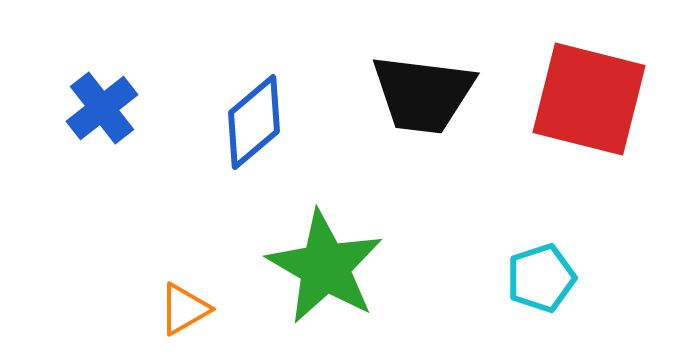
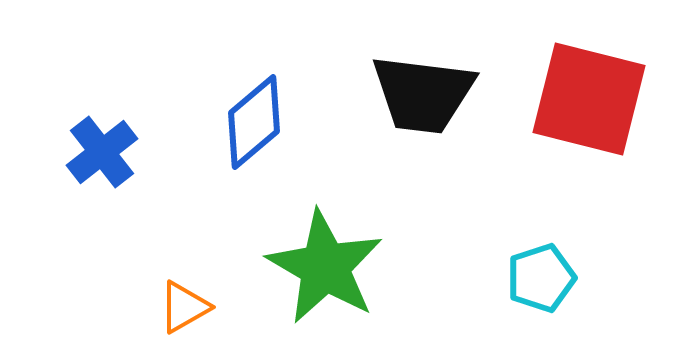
blue cross: moved 44 px down
orange triangle: moved 2 px up
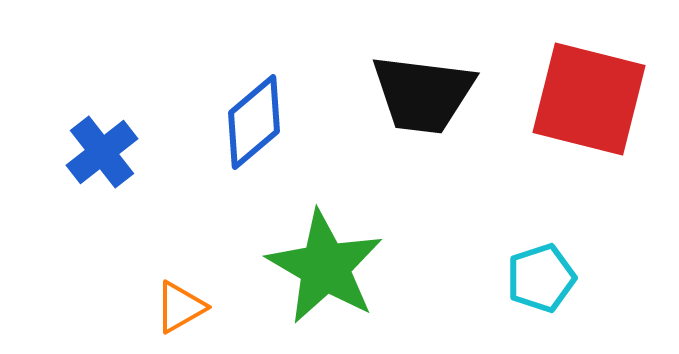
orange triangle: moved 4 px left
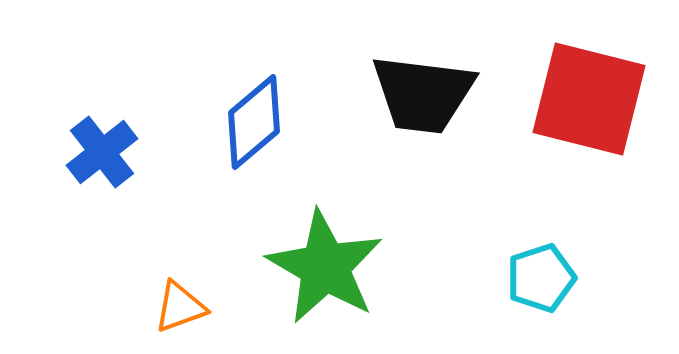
orange triangle: rotated 10 degrees clockwise
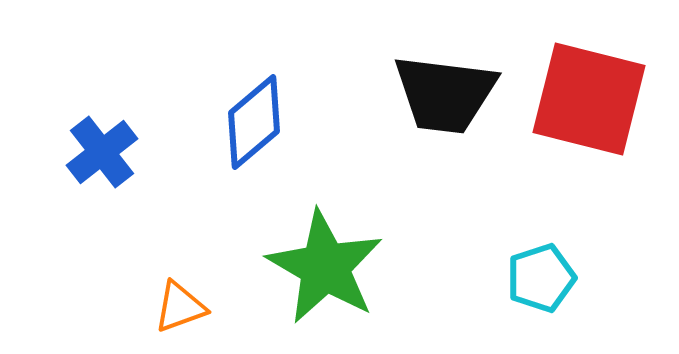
black trapezoid: moved 22 px right
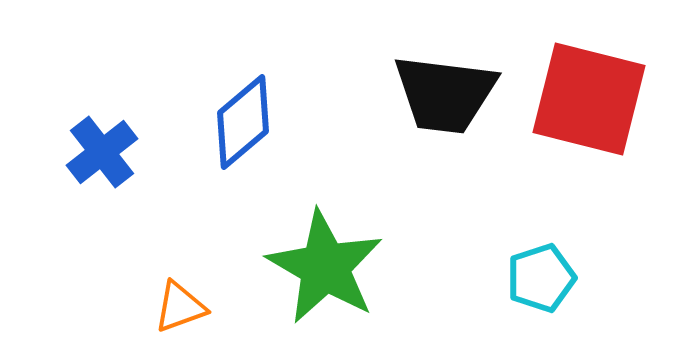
blue diamond: moved 11 px left
